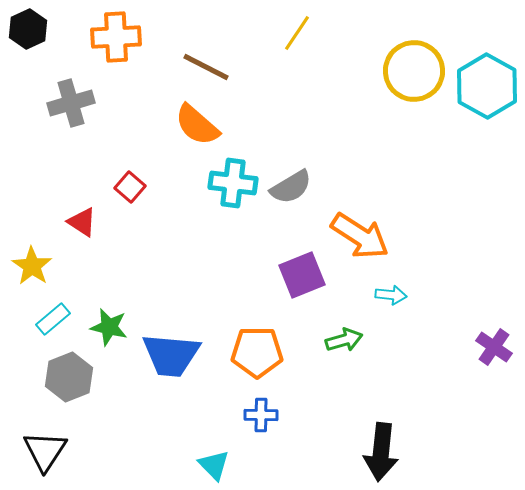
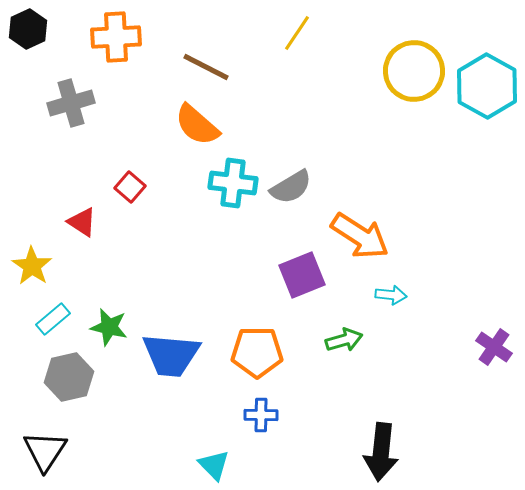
gray hexagon: rotated 9 degrees clockwise
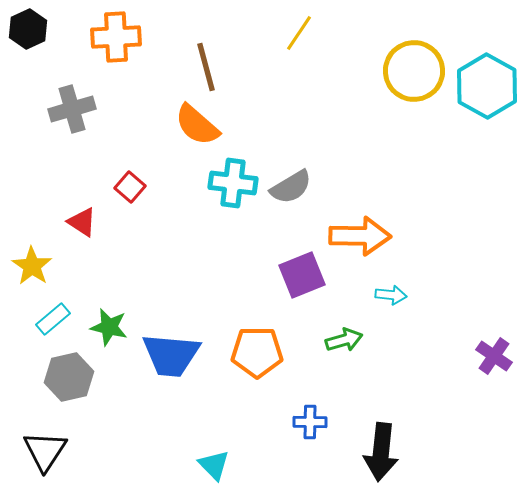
yellow line: moved 2 px right
brown line: rotated 48 degrees clockwise
gray cross: moved 1 px right, 6 px down
orange arrow: rotated 32 degrees counterclockwise
purple cross: moved 9 px down
blue cross: moved 49 px right, 7 px down
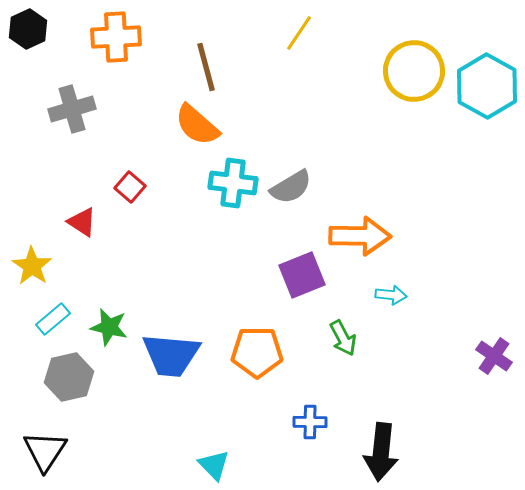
green arrow: moved 1 px left, 2 px up; rotated 78 degrees clockwise
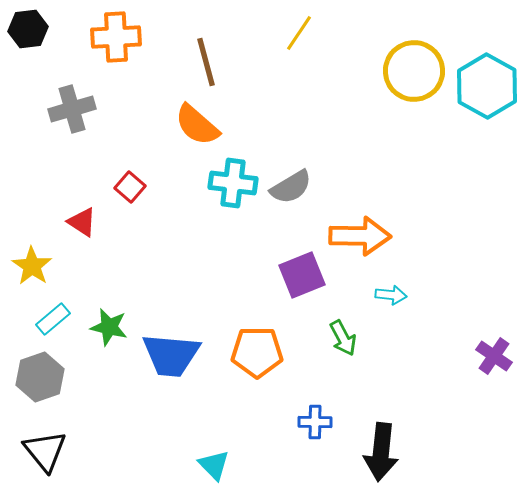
black hexagon: rotated 18 degrees clockwise
brown line: moved 5 px up
gray hexagon: moved 29 px left; rotated 6 degrees counterclockwise
blue cross: moved 5 px right
black triangle: rotated 12 degrees counterclockwise
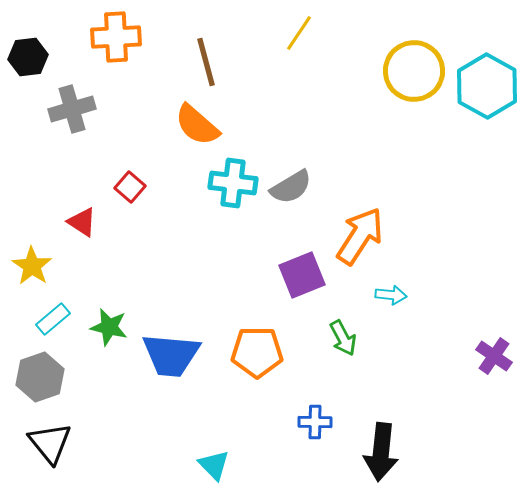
black hexagon: moved 28 px down
orange arrow: rotated 58 degrees counterclockwise
black triangle: moved 5 px right, 8 px up
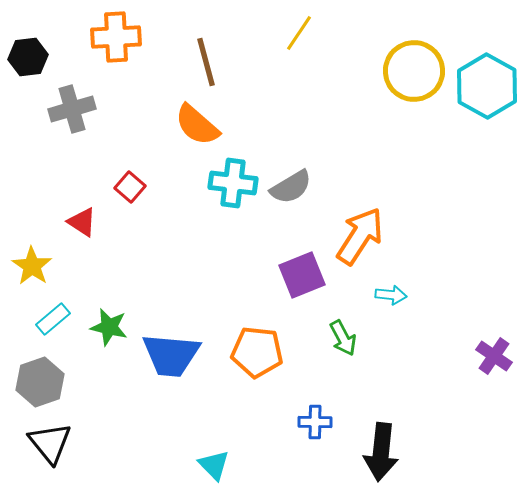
orange pentagon: rotated 6 degrees clockwise
gray hexagon: moved 5 px down
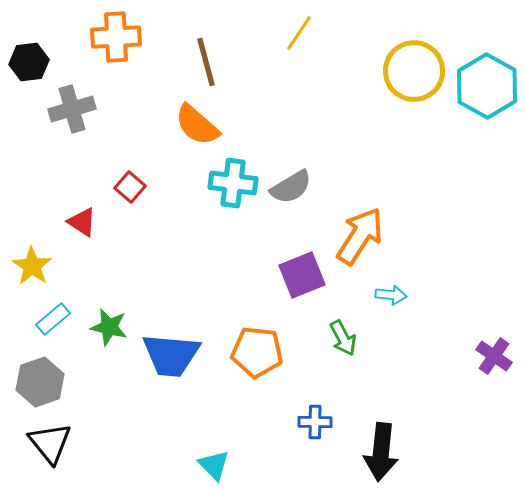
black hexagon: moved 1 px right, 5 px down
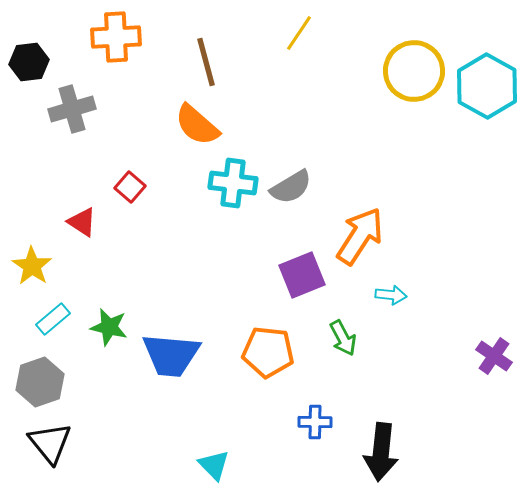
orange pentagon: moved 11 px right
